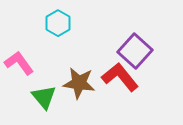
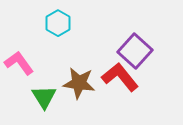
green triangle: rotated 8 degrees clockwise
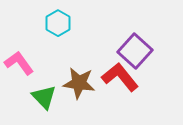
green triangle: rotated 12 degrees counterclockwise
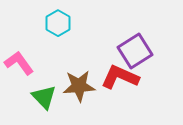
purple square: rotated 16 degrees clockwise
red L-shape: rotated 27 degrees counterclockwise
brown star: moved 3 px down; rotated 12 degrees counterclockwise
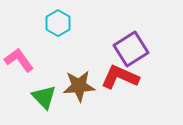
purple square: moved 4 px left, 2 px up
pink L-shape: moved 3 px up
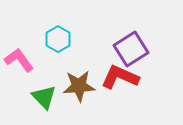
cyan hexagon: moved 16 px down
